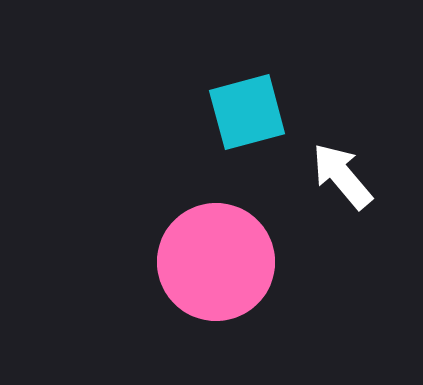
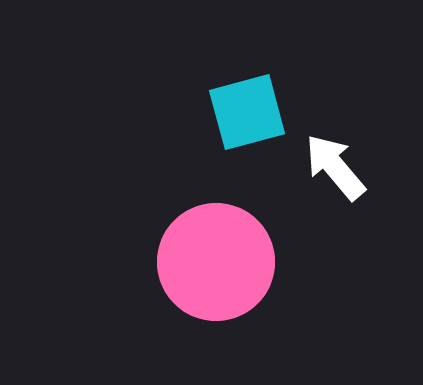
white arrow: moved 7 px left, 9 px up
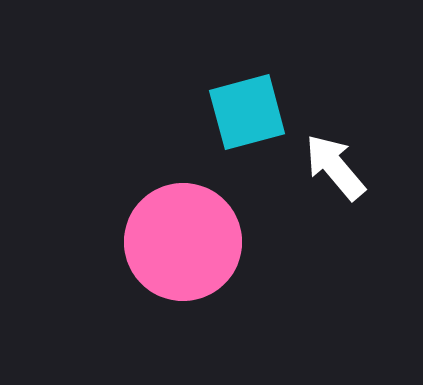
pink circle: moved 33 px left, 20 px up
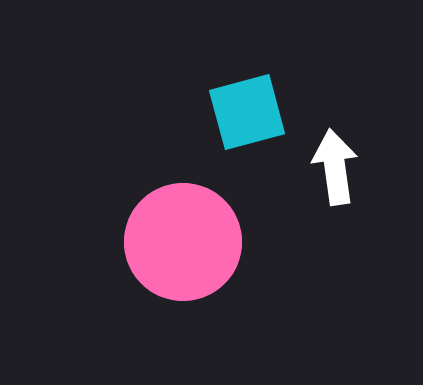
white arrow: rotated 32 degrees clockwise
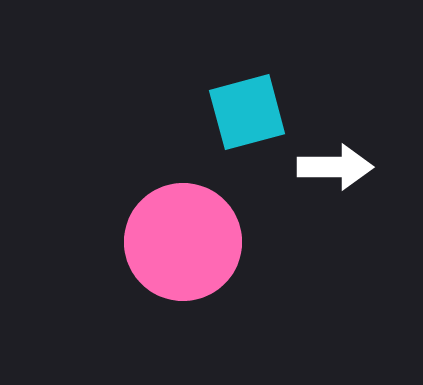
white arrow: rotated 98 degrees clockwise
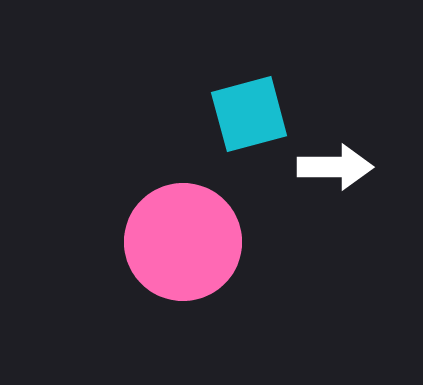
cyan square: moved 2 px right, 2 px down
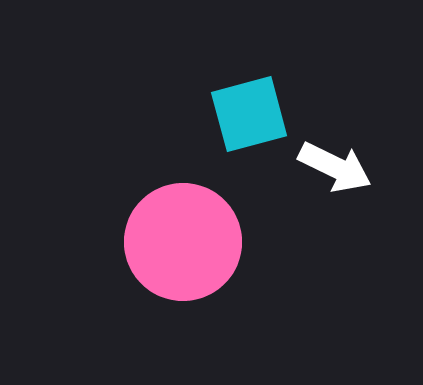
white arrow: rotated 26 degrees clockwise
